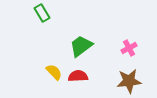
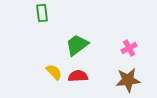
green rectangle: rotated 24 degrees clockwise
green trapezoid: moved 4 px left, 1 px up
brown star: moved 1 px left, 1 px up
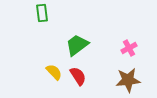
red semicircle: rotated 60 degrees clockwise
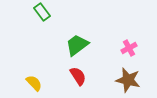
green rectangle: moved 1 px up; rotated 30 degrees counterclockwise
yellow semicircle: moved 20 px left, 11 px down
brown star: rotated 20 degrees clockwise
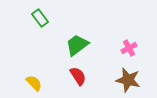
green rectangle: moved 2 px left, 6 px down
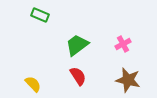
green rectangle: moved 3 px up; rotated 30 degrees counterclockwise
pink cross: moved 6 px left, 4 px up
yellow semicircle: moved 1 px left, 1 px down
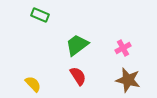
pink cross: moved 4 px down
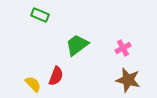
red semicircle: moved 22 px left; rotated 54 degrees clockwise
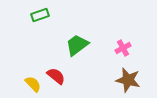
green rectangle: rotated 42 degrees counterclockwise
red semicircle: rotated 72 degrees counterclockwise
